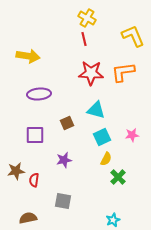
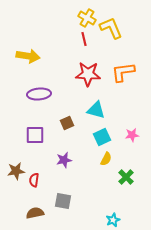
yellow L-shape: moved 22 px left, 8 px up
red star: moved 3 px left, 1 px down
green cross: moved 8 px right
brown semicircle: moved 7 px right, 5 px up
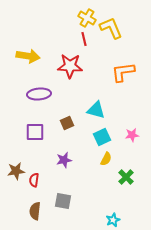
red star: moved 18 px left, 8 px up
purple square: moved 3 px up
brown semicircle: moved 2 px up; rotated 72 degrees counterclockwise
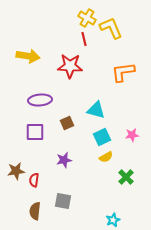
purple ellipse: moved 1 px right, 6 px down
yellow semicircle: moved 2 px up; rotated 32 degrees clockwise
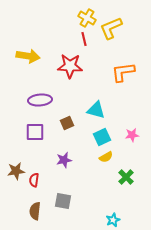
yellow L-shape: rotated 90 degrees counterclockwise
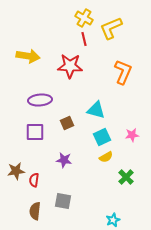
yellow cross: moved 3 px left
orange L-shape: rotated 120 degrees clockwise
purple star: rotated 21 degrees clockwise
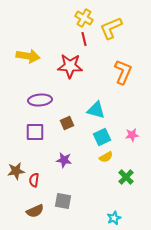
brown semicircle: rotated 120 degrees counterclockwise
cyan star: moved 1 px right, 2 px up
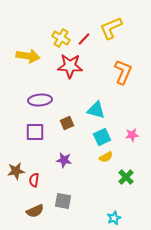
yellow cross: moved 23 px left, 20 px down
red line: rotated 56 degrees clockwise
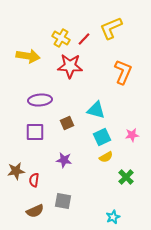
cyan star: moved 1 px left, 1 px up
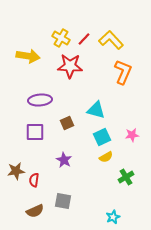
yellow L-shape: moved 12 px down; rotated 70 degrees clockwise
purple star: rotated 21 degrees clockwise
green cross: rotated 14 degrees clockwise
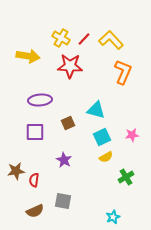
brown square: moved 1 px right
